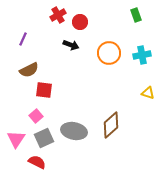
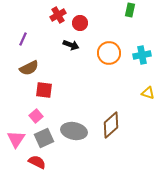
green rectangle: moved 6 px left, 5 px up; rotated 32 degrees clockwise
red circle: moved 1 px down
brown semicircle: moved 2 px up
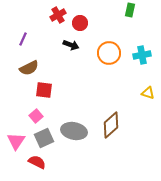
pink triangle: moved 2 px down
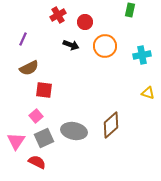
red circle: moved 5 px right, 1 px up
orange circle: moved 4 px left, 7 px up
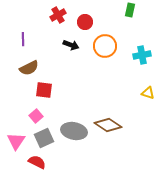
purple line: rotated 24 degrees counterclockwise
brown diamond: moved 3 px left; rotated 76 degrees clockwise
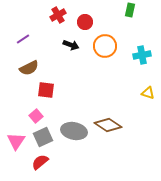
purple line: rotated 56 degrees clockwise
red square: moved 2 px right
gray square: moved 1 px left, 1 px up
red semicircle: moved 3 px right; rotated 66 degrees counterclockwise
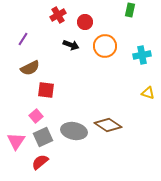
purple line: rotated 24 degrees counterclockwise
brown semicircle: moved 1 px right
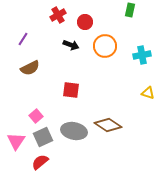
red square: moved 25 px right
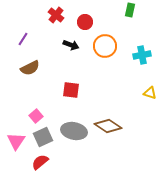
red cross: moved 2 px left; rotated 21 degrees counterclockwise
yellow triangle: moved 2 px right
brown diamond: moved 1 px down
